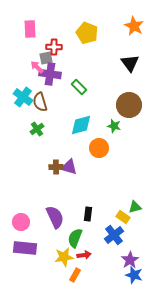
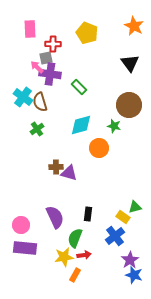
red cross: moved 1 px left, 3 px up
purple triangle: moved 6 px down
pink circle: moved 3 px down
blue cross: moved 1 px right, 1 px down
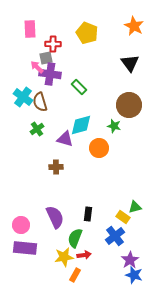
purple triangle: moved 4 px left, 34 px up
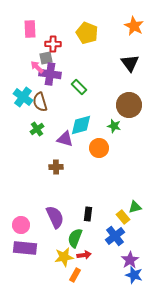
yellow rectangle: rotated 16 degrees clockwise
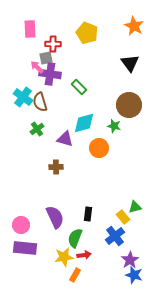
cyan diamond: moved 3 px right, 2 px up
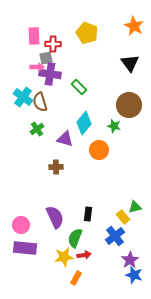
pink rectangle: moved 4 px right, 7 px down
pink arrow: rotated 136 degrees clockwise
cyan diamond: rotated 35 degrees counterclockwise
orange circle: moved 2 px down
orange rectangle: moved 1 px right, 3 px down
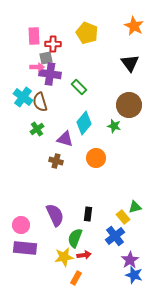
orange circle: moved 3 px left, 8 px down
brown cross: moved 6 px up; rotated 16 degrees clockwise
purple semicircle: moved 2 px up
